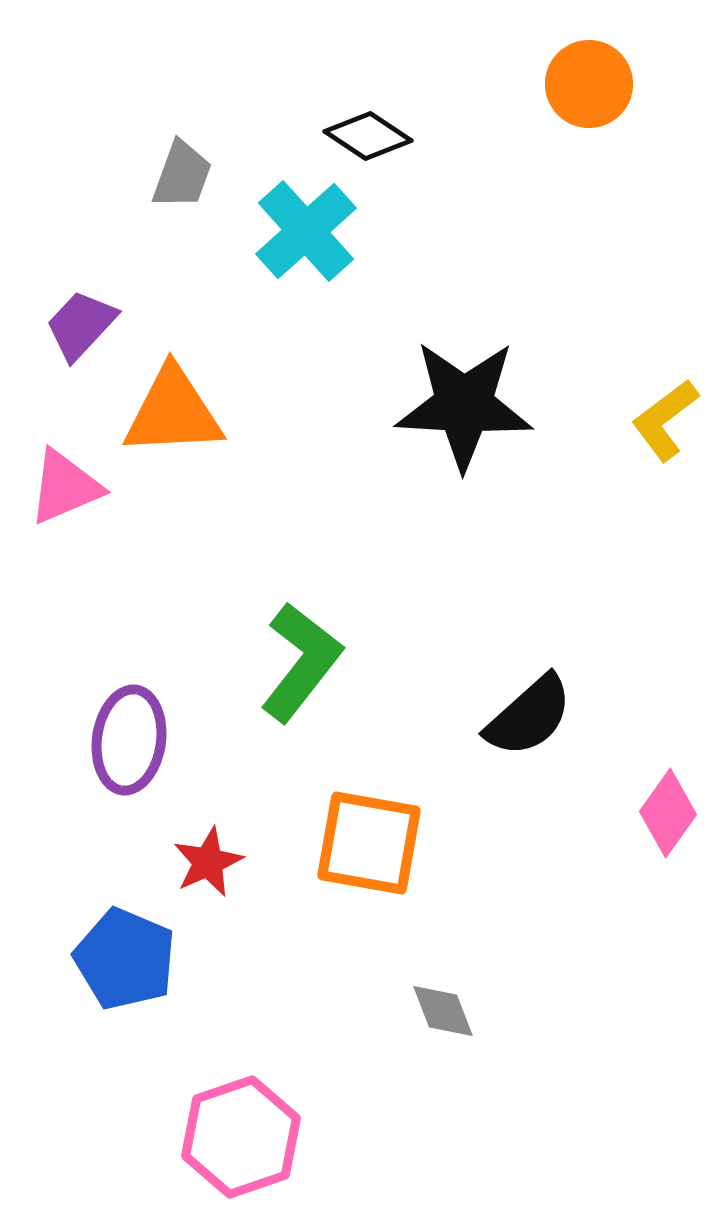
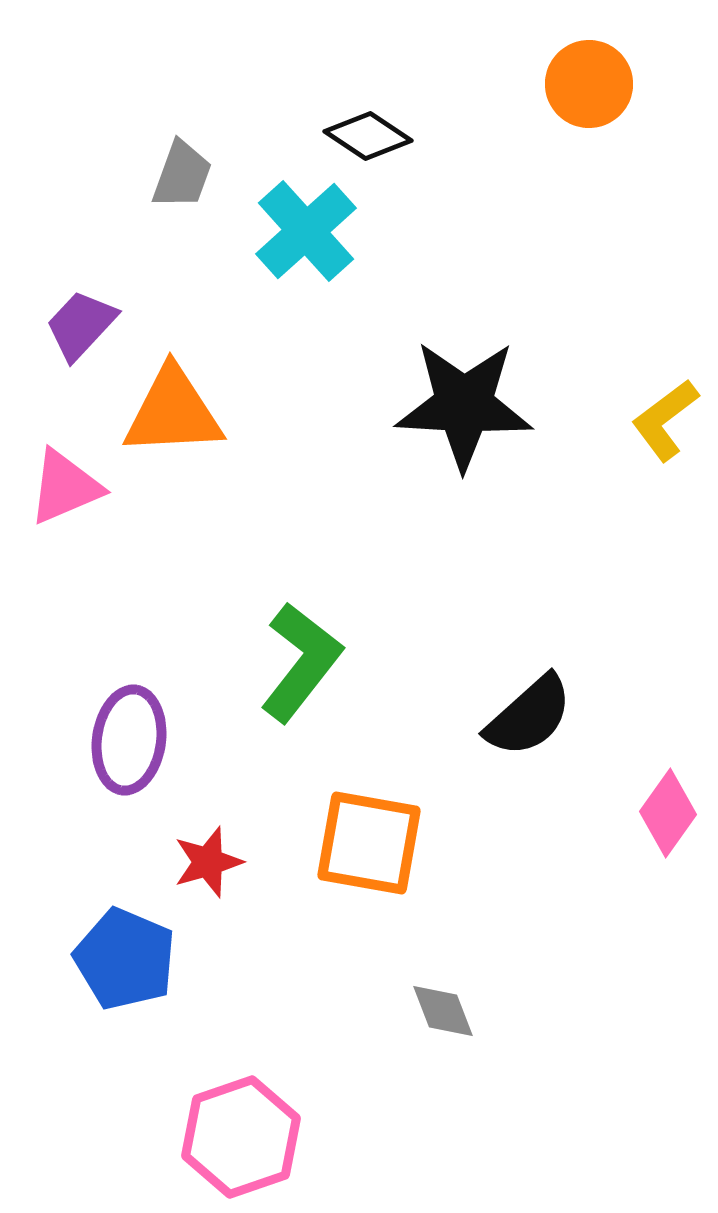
red star: rotated 8 degrees clockwise
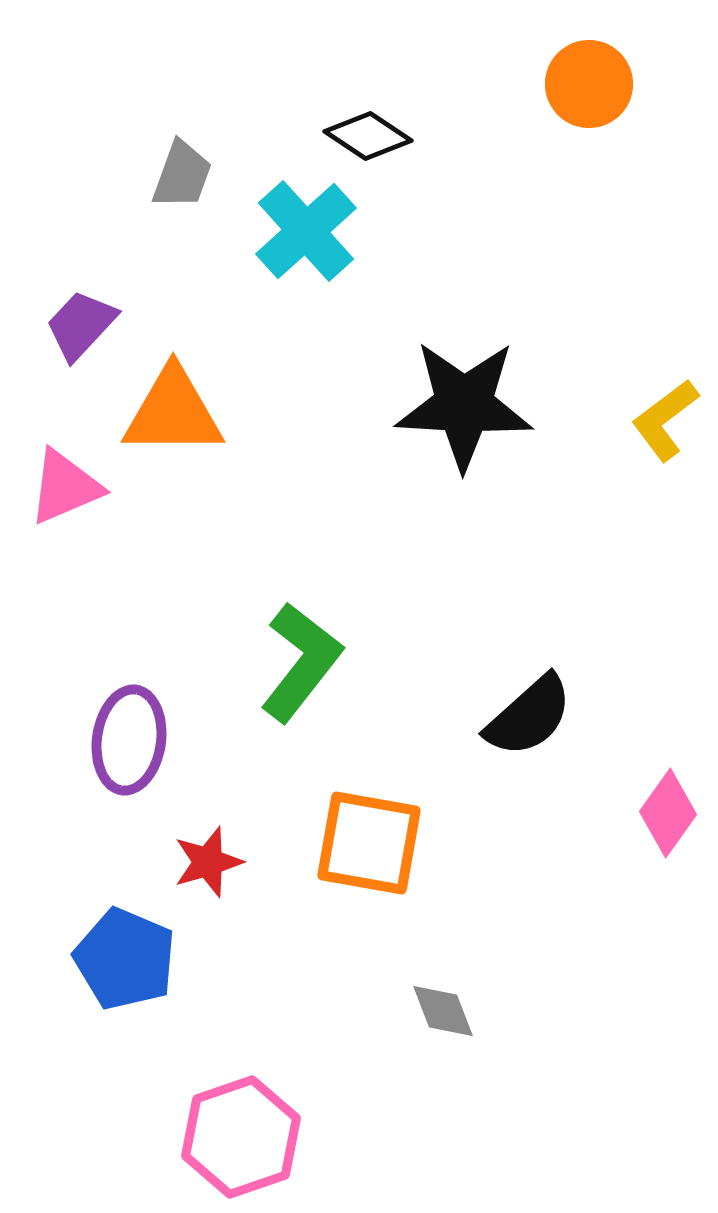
orange triangle: rotated 3 degrees clockwise
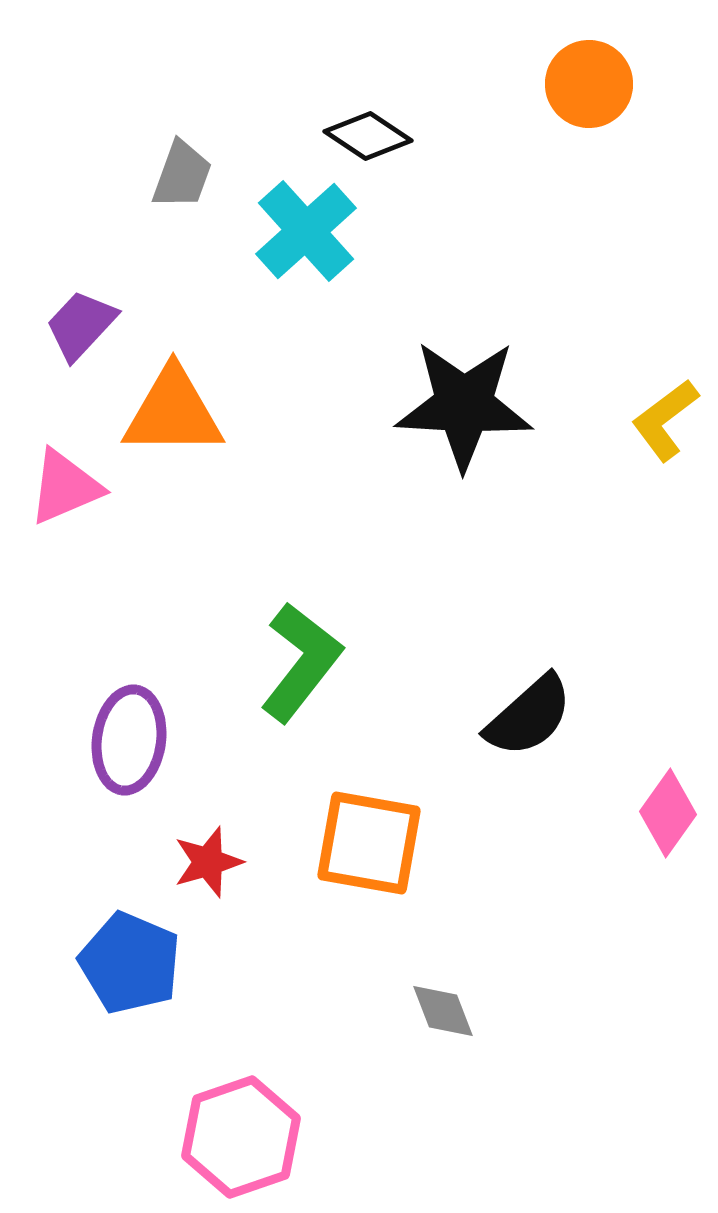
blue pentagon: moved 5 px right, 4 px down
